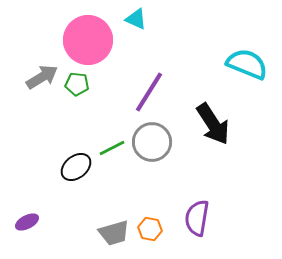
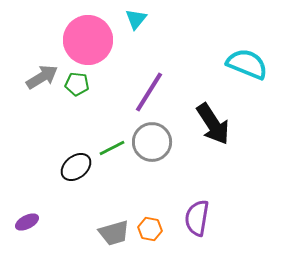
cyan triangle: rotated 45 degrees clockwise
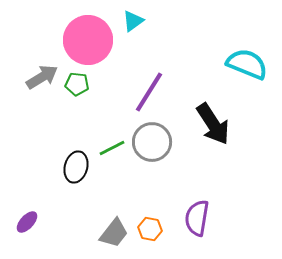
cyan triangle: moved 3 px left, 2 px down; rotated 15 degrees clockwise
black ellipse: rotated 36 degrees counterclockwise
purple ellipse: rotated 20 degrees counterclockwise
gray trapezoid: rotated 36 degrees counterclockwise
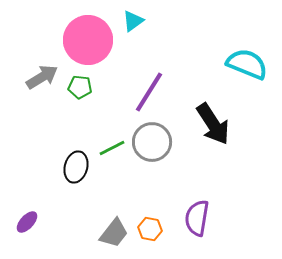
green pentagon: moved 3 px right, 3 px down
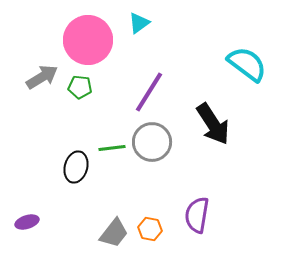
cyan triangle: moved 6 px right, 2 px down
cyan semicircle: rotated 15 degrees clockwise
green line: rotated 20 degrees clockwise
purple semicircle: moved 3 px up
purple ellipse: rotated 30 degrees clockwise
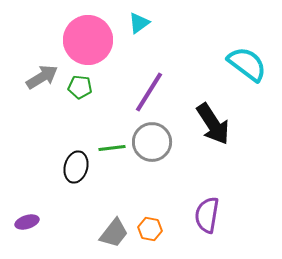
purple semicircle: moved 10 px right
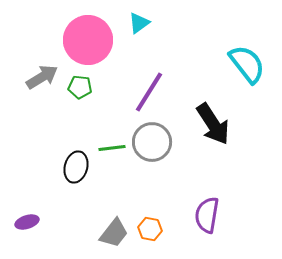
cyan semicircle: rotated 15 degrees clockwise
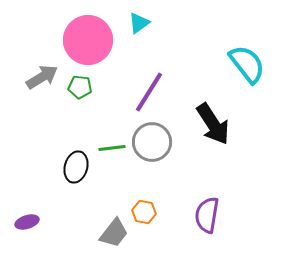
orange hexagon: moved 6 px left, 17 px up
